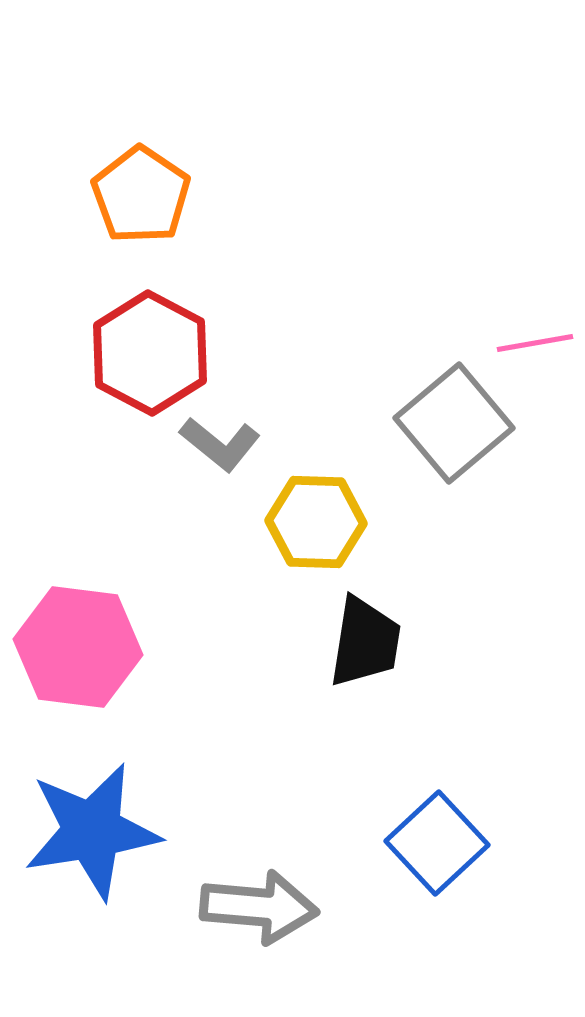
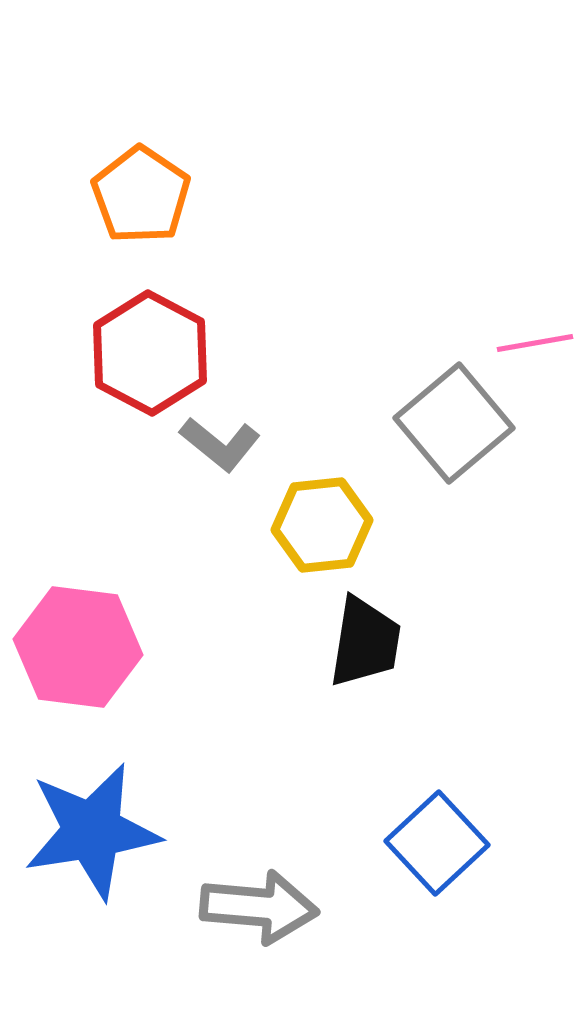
yellow hexagon: moved 6 px right, 3 px down; rotated 8 degrees counterclockwise
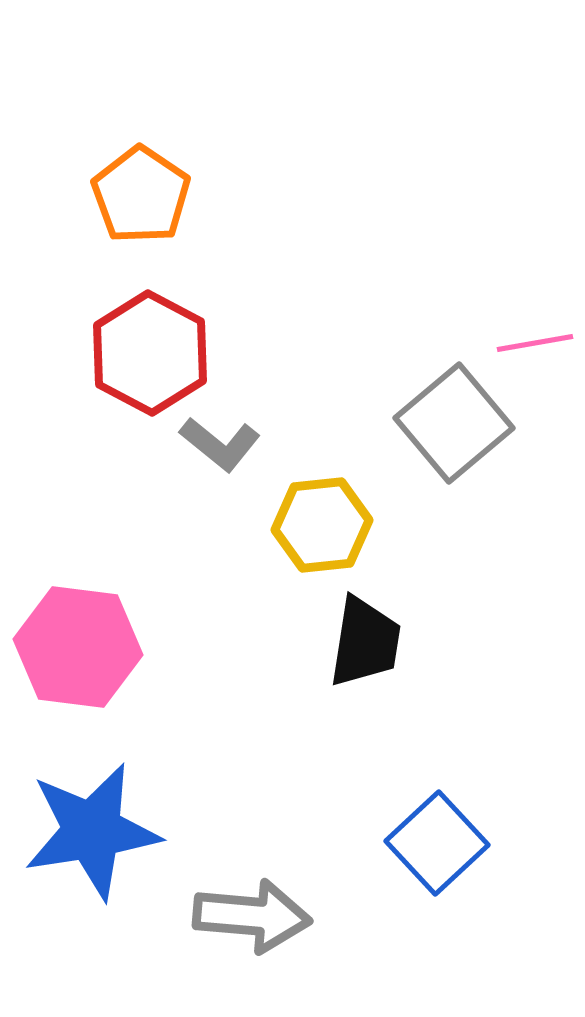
gray arrow: moved 7 px left, 9 px down
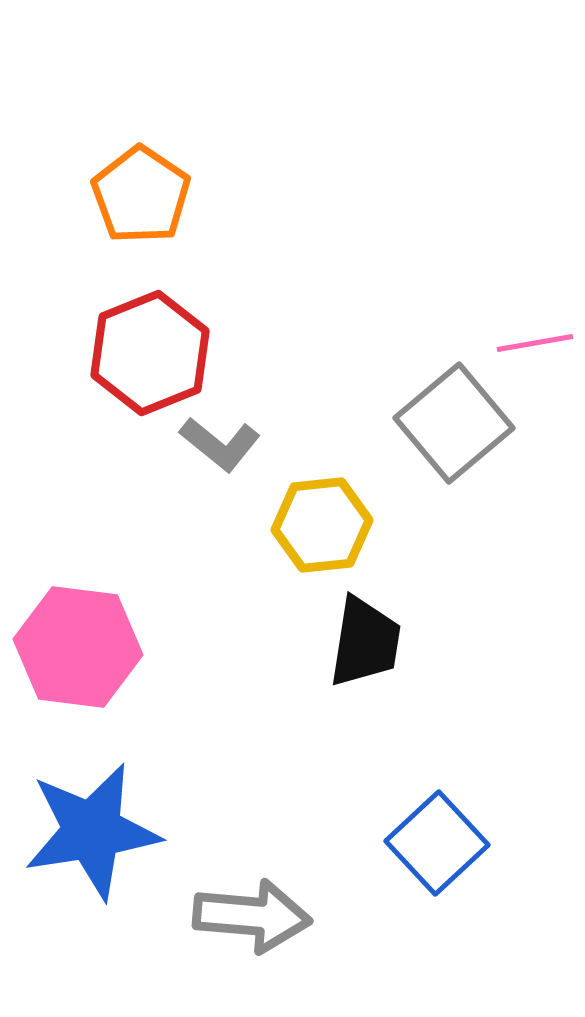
red hexagon: rotated 10 degrees clockwise
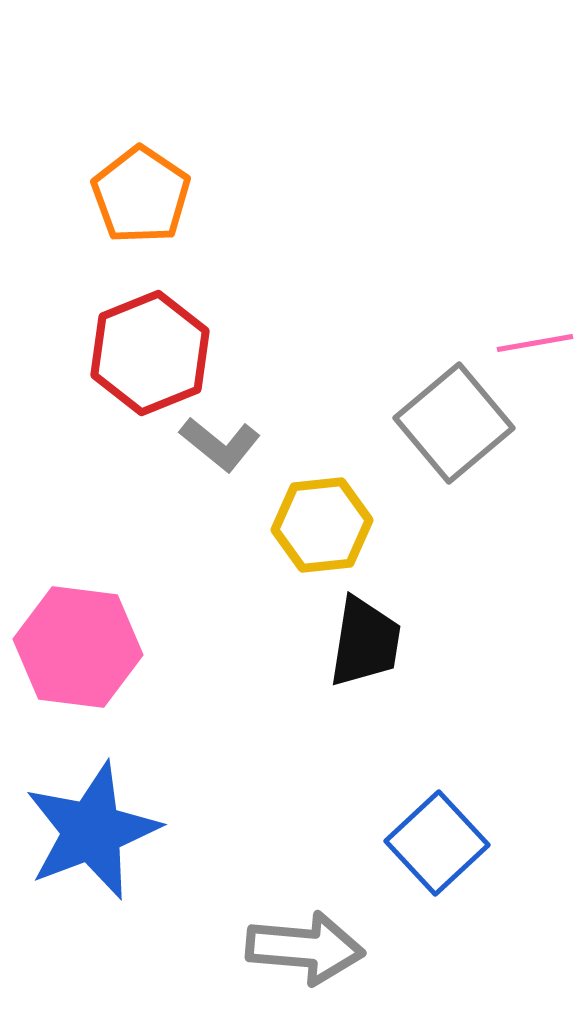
blue star: rotated 12 degrees counterclockwise
gray arrow: moved 53 px right, 32 px down
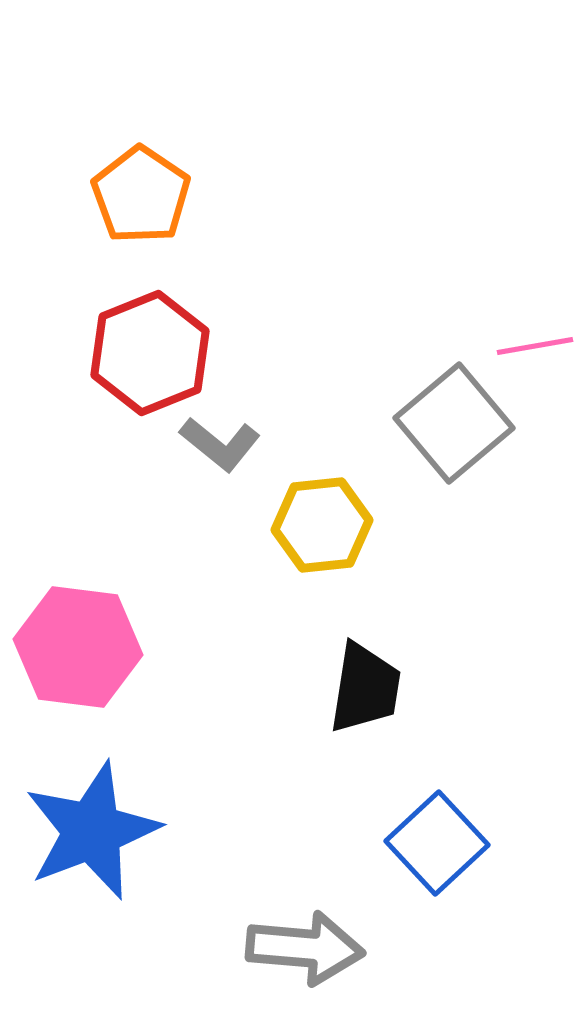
pink line: moved 3 px down
black trapezoid: moved 46 px down
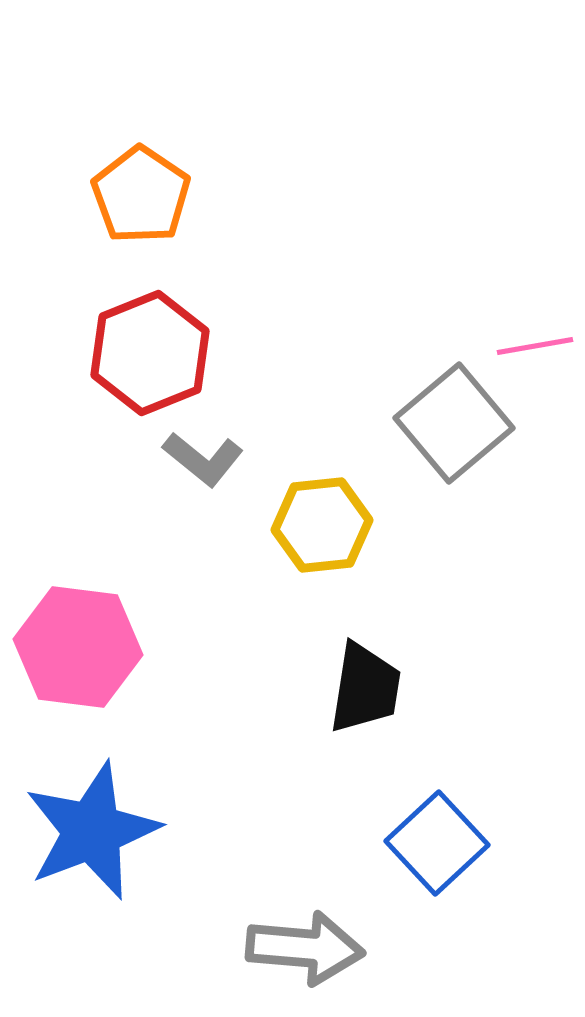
gray L-shape: moved 17 px left, 15 px down
